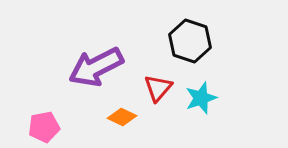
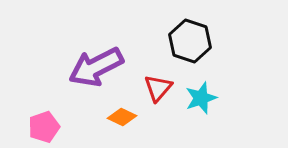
pink pentagon: rotated 8 degrees counterclockwise
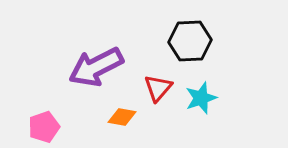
black hexagon: rotated 21 degrees counterclockwise
orange diamond: rotated 16 degrees counterclockwise
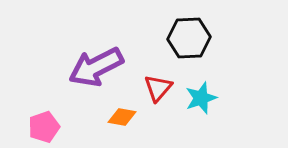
black hexagon: moved 1 px left, 3 px up
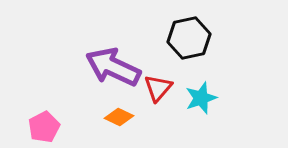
black hexagon: rotated 9 degrees counterclockwise
purple arrow: moved 17 px right; rotated 52 degrees clockwise
orange diamond: moved 3 px left; rotated 16 degrees clockwise
pink pentagon: rotated 8 degrees counterclockwise
